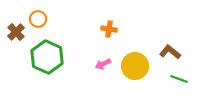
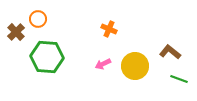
orange cross: rotated 14 degrees clockwise
green hexagon: rotated 20 degrees counterclockwise
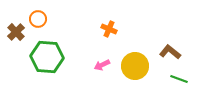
pink arrow: moved 1 px left, 1 px down
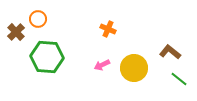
orange cross: moved 1 px left
yellow circle: moved 1 px left, 2 px down
green line: rotated 18 degrees clockwise
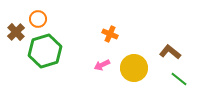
orange cross: moved 2 px right, 5 px down
green hexagon: moved 2 px left, 6 px up; rotated 20 degrees counterclockwise
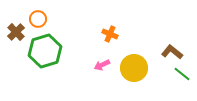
brown L-shape: moved 2 px right
green line: moved 3 px right, 5 px up
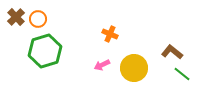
brown cross: moved 15 px up
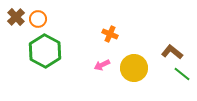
green hexagon: rotated 16 degrees counterclockwise
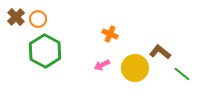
brown L-shape: moved 12 px left
yellow circle: moved 1 px right
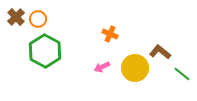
pink arrow: moved 2 px down
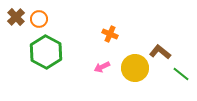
orange circle: moved 1 px right
green hexagon: moved 1 px right, 1 px down
green line: moved 1 px left
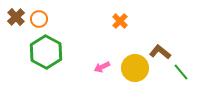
orange cross: moved 10 px right, 13 px up; rotated 21 degrees clockwise
green line: moved 2 px up; rotated 12 degrees clockwise
